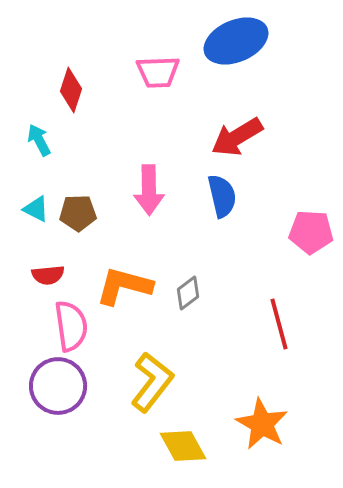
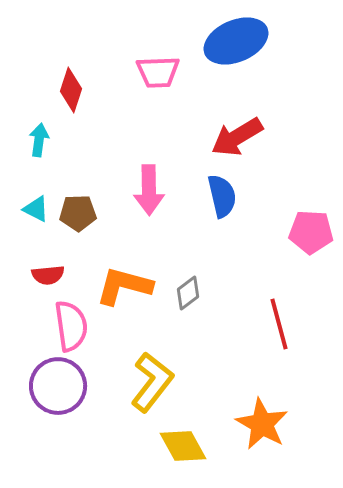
cyan arrow: rotated 36 degrees clockwise
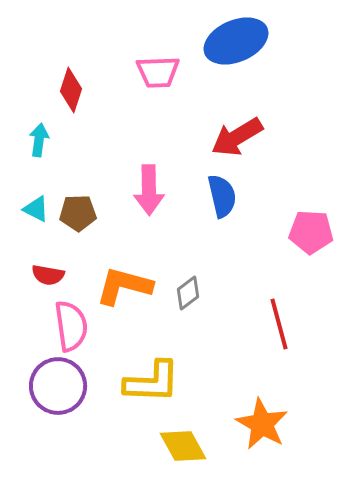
red semicircle: rotated 16 degrees clockwise
yellow L-shape: rotated 54 degrees clockwise
